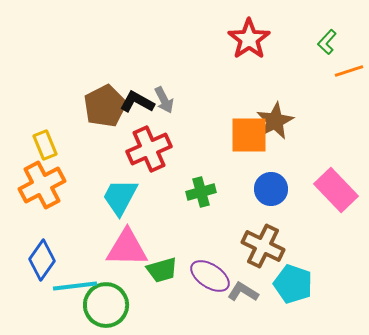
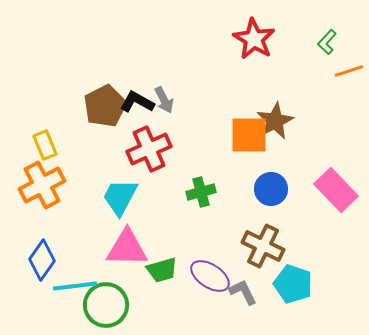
red star: moved 5 px right; rotated 6 degrees counterclockwise
gray L-shape: rotated 32 degrees clockwise
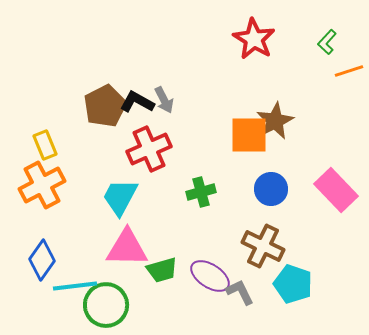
gray L-shape: moved 3 px left
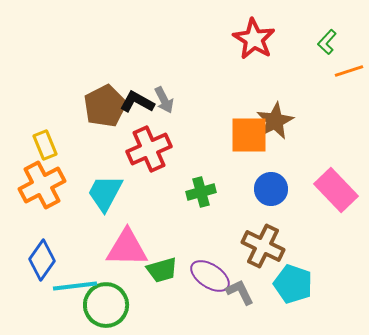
cyan trapezoid: moved 15 px left, 4 px up
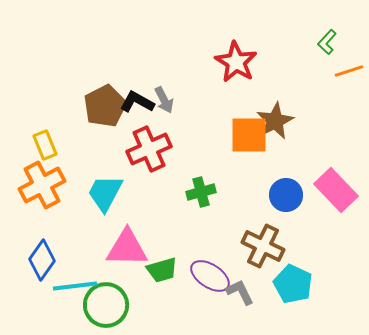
red star: moved 18 px left, 23 px down
blue circle: moved 15 px right, 6 px down
cyan pentagon: rotated 6 degrees clockwise
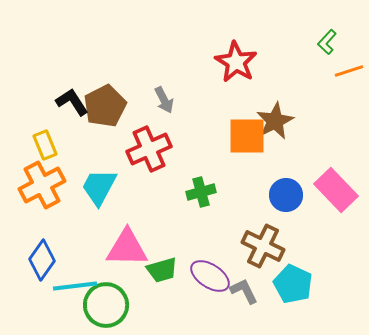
black L-shape: moved 65 px left; rotated 28 degrees clockwise
orange square: moved 2 px left, 1 px down
cyan trapezoid: moved 6 px left, 6 px up
gray L-shape: moved 4 px right, 1 px up
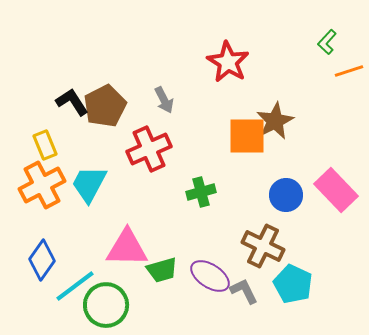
red star: moved 8 px left
cyan trapezoid: moved 10 px left, 3 px up
cyan line: rotated 30 degrees counterclockwise
